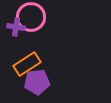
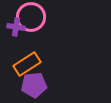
purple pentagon: moved 3 px left, 3 px down
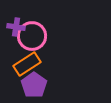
pink circle: moved 1 px right, 19 px down
purple pentagon: rotated 30 degrees counterclockwise
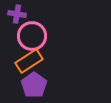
purple cross: moved 1 px right, 13 px up
orange rectangle: moved 2 px right, 3 px up
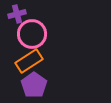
purple cross: rotated 24 degrees counterclockwise
pink circle: moved 2 px up
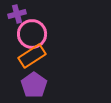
orange rectangle: moved 3 px right, 5 px up
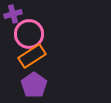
purple cross: moved 4 px left
pink circle: moved 3 px left
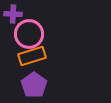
purple cross: rotated 18 degrees clockwise
orange rectangle: rotated 16 degrees clockwise
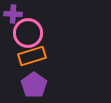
pink circle: moved 1 px left, 1 px up
